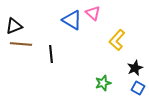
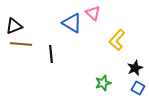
blue triangle: moved 3 px down
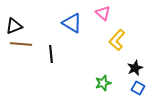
pink triangle: moved 10 px right
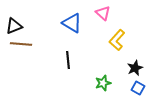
black line: moved 17 px right, 6 px down
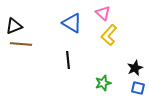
yellow L-shape: moved 8 px left, 5 px up
blue square: rotated 16 degrees counterclockwise
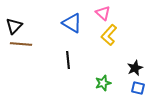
black triangle: rotated 24 degrees counterclockwise
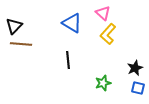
yellow L-shape: moved 1 px left, 1 px up
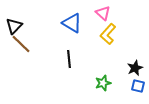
brown line: rotated 40 degrees clockwise
black line: moved 1 px right, 1 px up
blue square: moved 2 px up
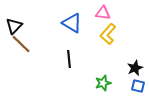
pink triangle: rotated 35 degrees counterclockwise
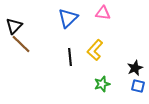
blue triangle: moved 4 px left, 5 px up; rotated 45 degrees clockwise
yellow L-shape: moved 13 px left, 16 px down
black line: moved 1 px right, 2 px up
green star: moved 1 px left, 1 px down
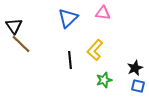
black triangle: rotated 18 degrees counterclockwise
black line: moved 3 px down
green star: moved 2 px right, 4 px up
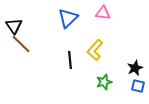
green star: moved 2 px down
